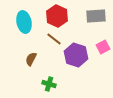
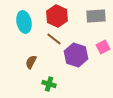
brown semicircle: moved 3 px down
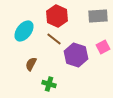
gray rectangle: moved 2 px right
cyan ellipse: moved 9 px down; rotated 50 degrees clockwise
brown semicircle: moved 2 px down
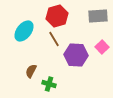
red hexagon: rotated 20 degrees clockwise
brown line: rotated 21 degrees clockwise
pink square: moved 1 px left; rotated 16 degrees counterclockwise
purple hexagon: rotated 15 degrees counterclockwise
brown semicircle: moved 7 px down
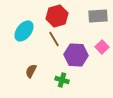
green cross: moved 13 px right, 4 px up
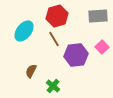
purple hexagon: rotated 10 degrees counterclockwise
green cross: moved 9 px left, 6 px down; rotated 24 degrees clockwise
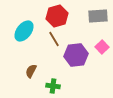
green cross: rotated 32 degrees counterclockwise
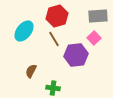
pink square: moved 8 px left, 9 px up
green cross: moved 2 px down
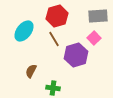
purple hexagon: rotated 10 degrees counterclockwise
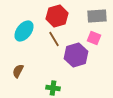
gray rectangle: moved 1 px left
pink square: rotated 24 degrees counterclockwise
brown semicircle: moved 13 px left
